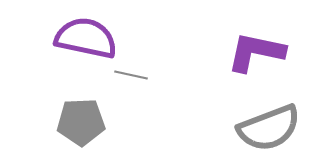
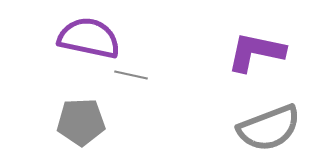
purple semicircle: moved 3 px right
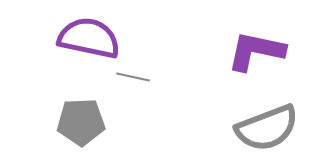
purple L-shape: moved 1 px up
gray line: moved 2 px right, 2 px down
gray semicircle: moved 2 px left
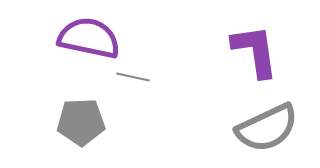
purple L-shape: moved 1 px left; rotated 70 degrees clockwise
gray semicircle: rotated 4 degrees counterclockwise
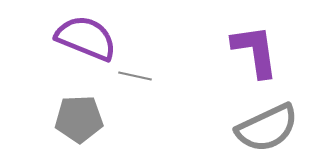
purple semicircle: moved 3 px left; rotated 10 degrees clockwise
gray line: moved 2 px right, 1 px up
gray pentagon: moved 2 px left, 3 px up
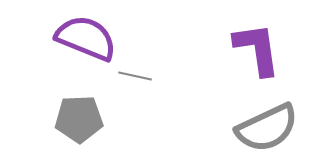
purple L-shape: moved 2 px right, 2 px up
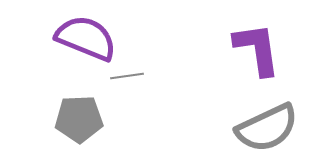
gray line: moved 8 px left; rotated 20 degrees counterclockwise
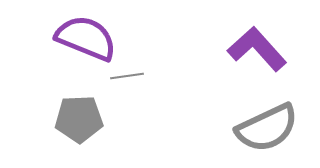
purple L-shape: rotated 34 degrees counterclockwise
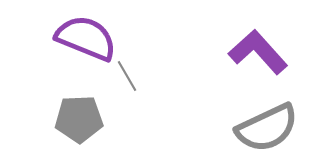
purple L-shape: moved 1 px right, 3 px down
gray line: rotated 68 degrees clockwise
